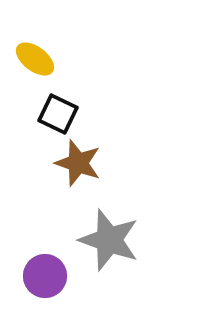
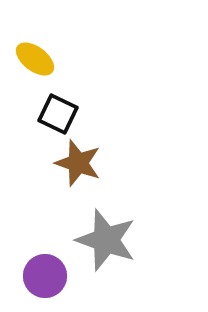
gray star: moved 3 px left
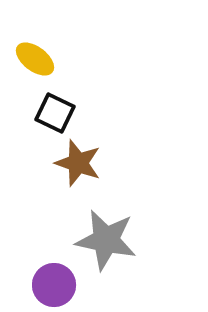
black square: moved 3 px left, 1 px up
gray star: rotated 8 degrees counterclockwise
purple circle: moved 9 px right, 9 px down
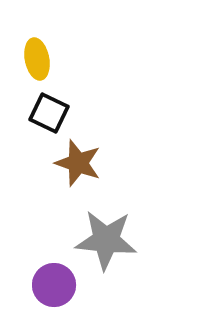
yellow ellipse: moved 2 px right; rotated 42 degrees clockwise
black square: moved 6 px left
gray star: rotated 6 degrees counterclockwise
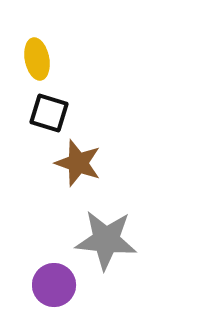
black square: rotated 9 degrees counterclockwise
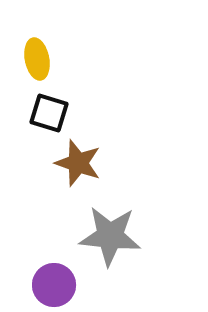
gray star: moved 4 px right, 4 px up
